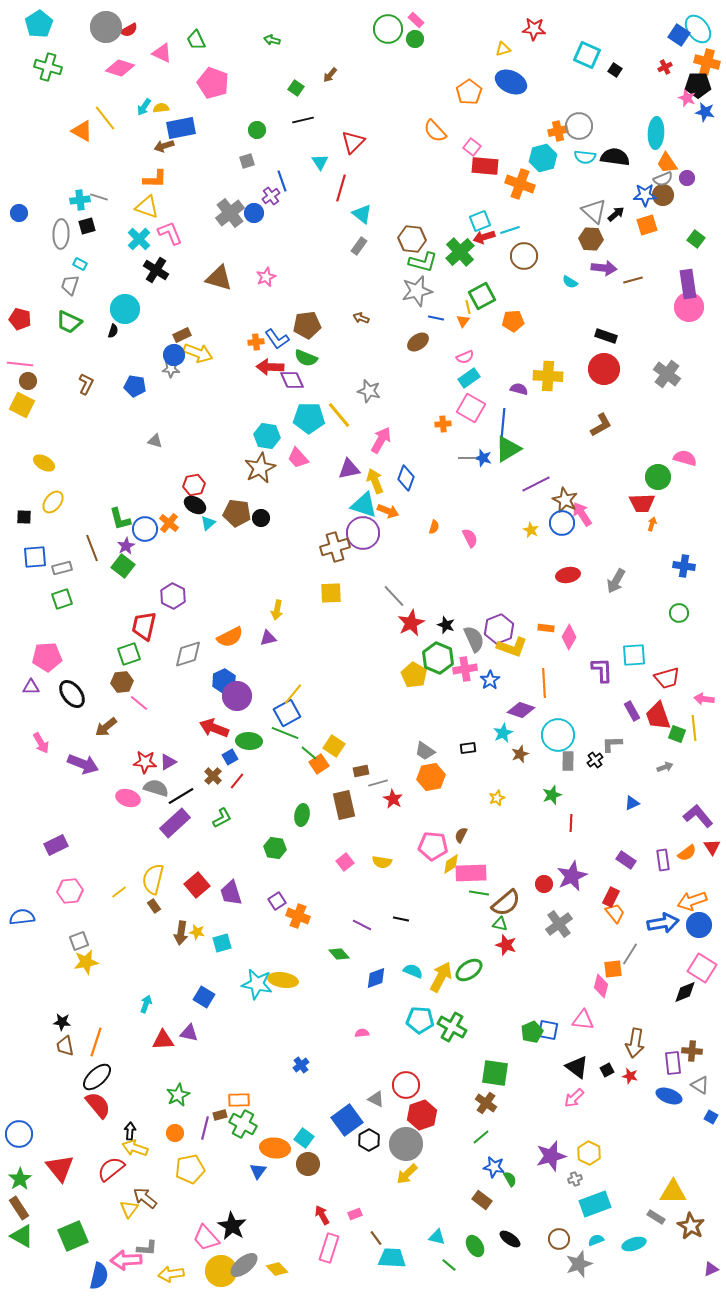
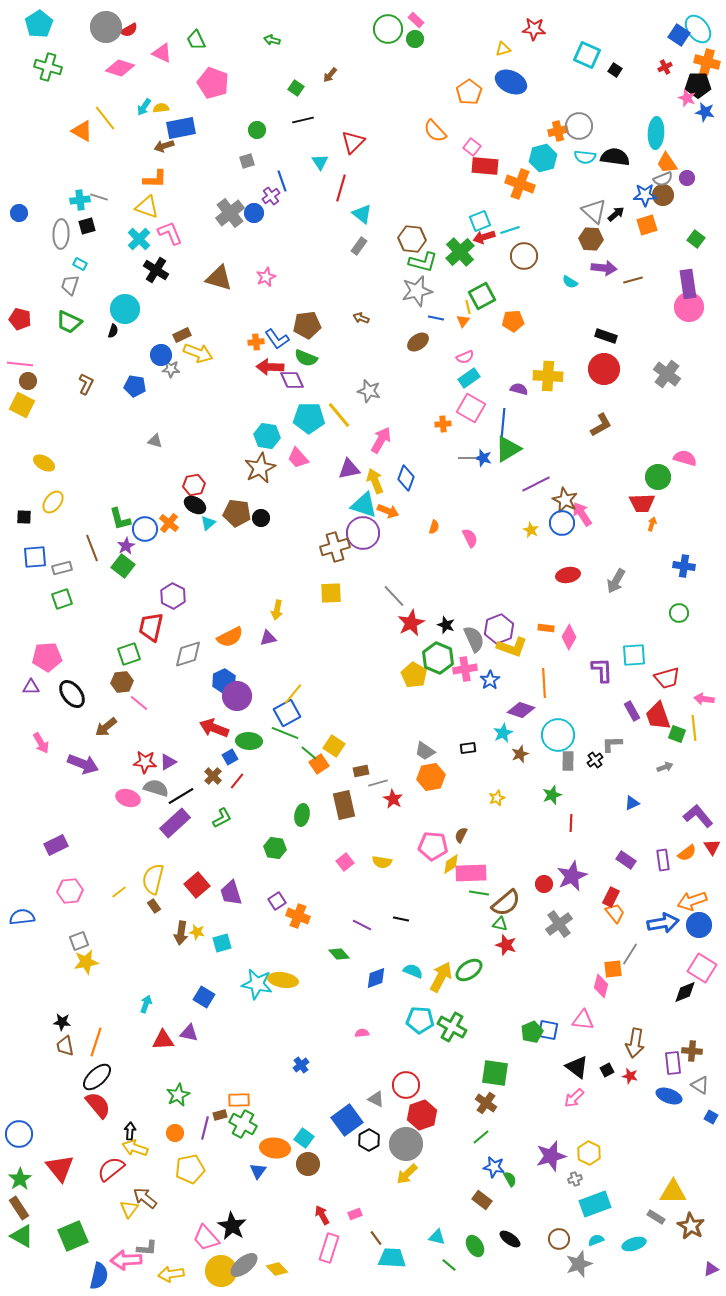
blue circle at (174, 355): moved 13 px left
red trapezoid at (144, 626): moved 7 px right, 1 px down
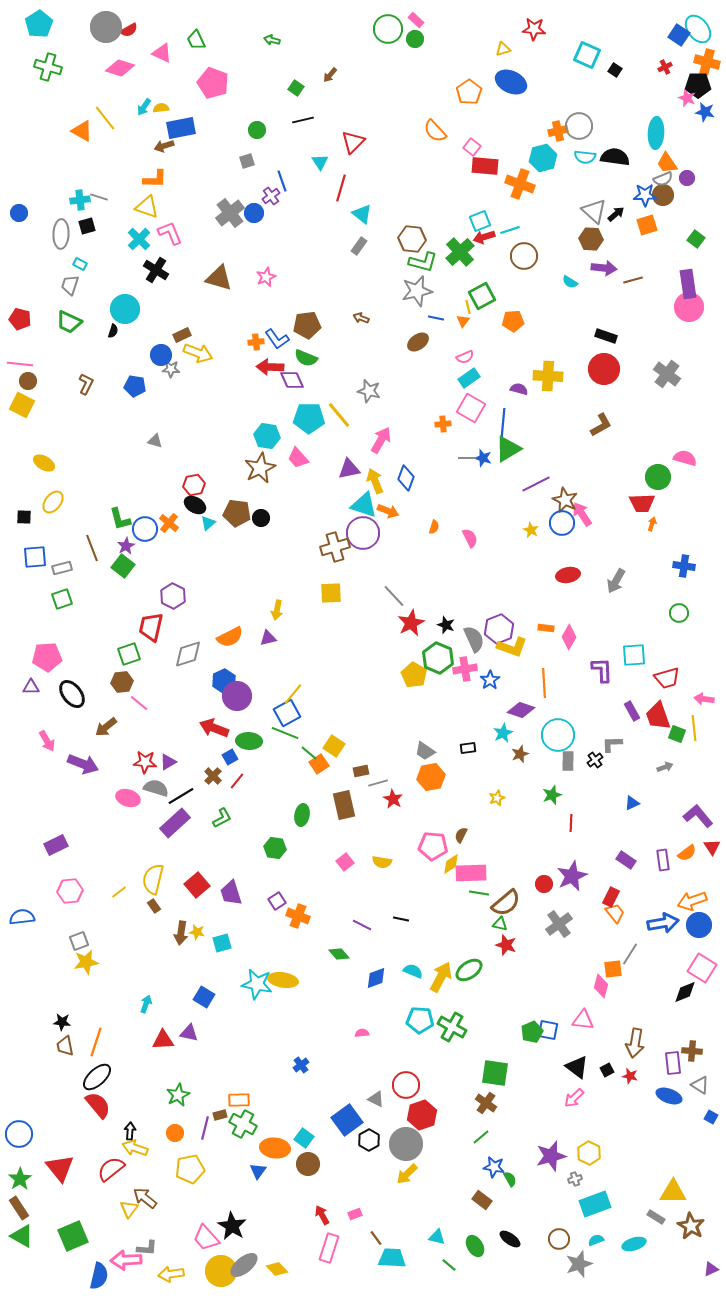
pink arrow at (41, 743): moved 6 px right, 2 px up
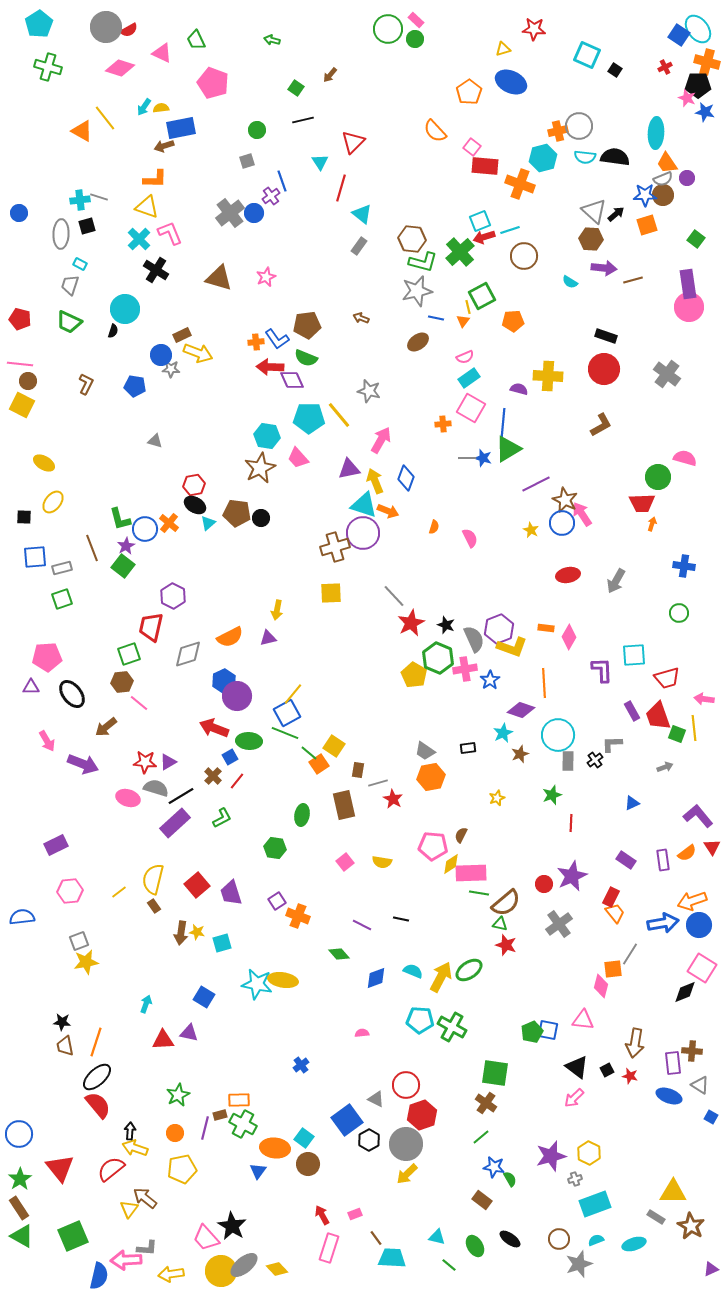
brown rectangle at (361, 771): moved 3 px left, 1 px up; rotated 70 degrees counterclockwise
yellow pentagon at (190, 1169): moved 8 px left
